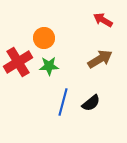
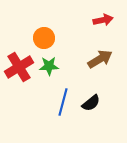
red arrow: rotated 138 degrees clockwise
red cross: moved 1 px right, 5 px down
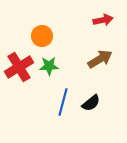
orange circle: moved 2 px left, 2 px up
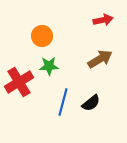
red cross: moved 15 px down
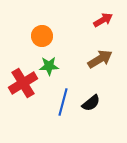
red arrow: rotated 18 degrees counterclockwise
red cross: moved 4 px right, 1 px down
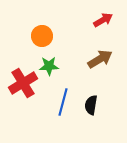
black semicircle: moved 2 px down; rotated 138 degrees clockwise
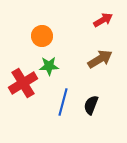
black semicircle: rotated 12 degrees clockwise
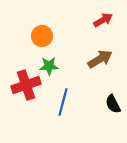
red cross: moved 3 px right, 2 px down; rotated 12 degrees clockwise
black semicircle: moved 22 px right, 1 px up; rotated 48 degrees counterclockwise
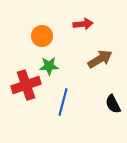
red arrow: moved 20 px left, 4 px down; rotated 24 degrees clockwise
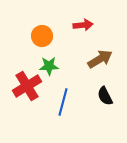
red arrow: moved 1 px down
red cross: moved 1 px right, 1 px down; rotated 12 degrees counterclockwise
black semicircle: moved 8 px left, 8 px up
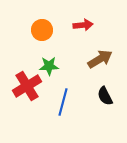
orange circle: moved 6 px up
